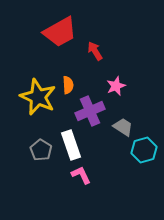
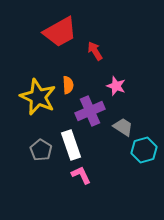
pink star: rotated 30 degrees counterclockwise
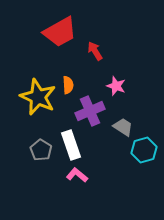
pink L-shape: moved 4 px left; rotated 25 degrees counterclockwise
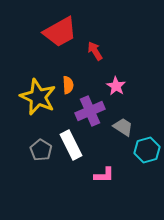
pink star: rotated 12 degrees clockwise
white rectangle: rotated 8 degrees counterclockwise
cyan hexagon: moved 3 px right
pink L-shape: moved 27 px right; rotated 140 degrees clockwise
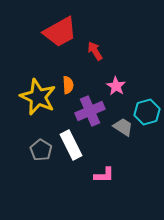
cyan hexagon: moved 38 px up
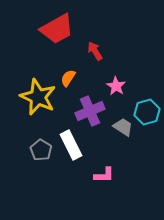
red trapezoid: moved 3 px left, 3 px up
orange semicircle: moved 7 px up; rotated 144 degrees counterclockwise
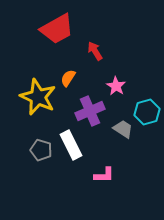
gray trapezoid: moved 2 px down
gray pentagon: rotated 15 degrees counterclockwise
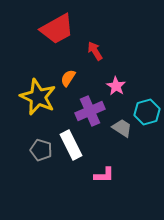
gray trapezoid: moved 1 px left, 1 px up
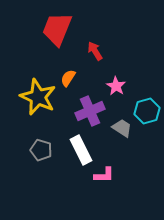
red trapezoid: rotated 141 degrees clockwise
cyan hexagon: moved 1 px up
white rectangle: moved 10 px right, 5 px down
